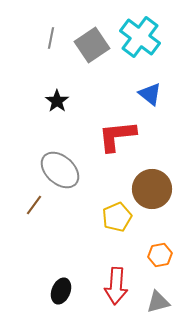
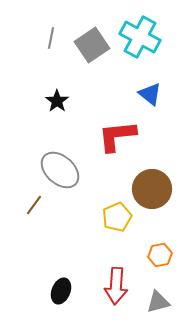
cyan cross: rotated 9 degrees counterclockwise
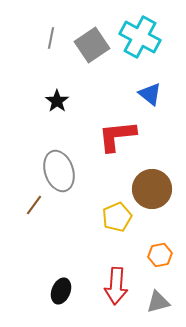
gray ellipse: moved 1 px left, 1 px down; rotated 30 degrees clockwise
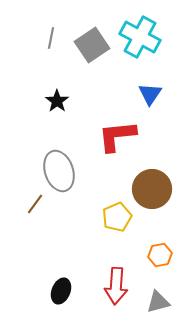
blue triangle: rotated 25 degrees clockwise
brown line: moved 1 px right, 1 px up
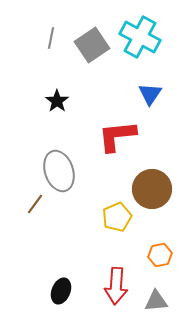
gray triangle: moved 2 px left, 1 px up; rotated 10 degrees clockwise
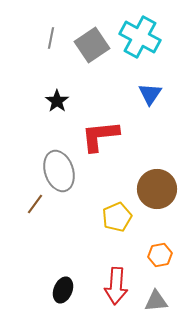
red L-shape: moved 17 px left
brown circle: moved 5 px right
black ellipse: moved 2 px right, 1 px up
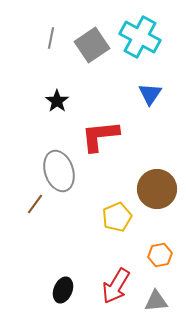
red arrow: rotated 27 degrees clockwise
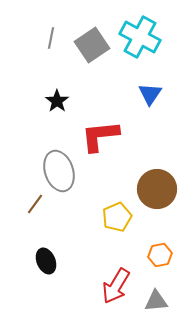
black ellipse: moved 17 px left, 29 px up; rotated 45 degrees counterclockwise
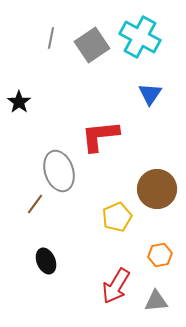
black star: moved 38 px left, 1 px down
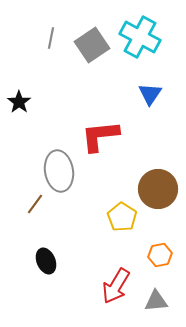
gray ellipse: rotated 9 degrees clockwise
brown circle: moved 1 px right
yellow pentagon: moved 5 px right; rotated 16 degrees counterclockwise
